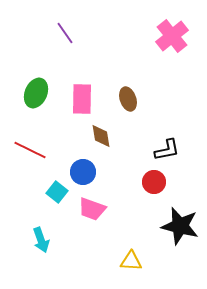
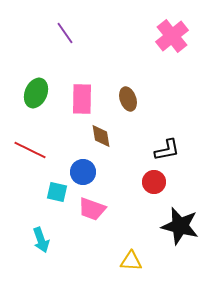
cyan square: rotated 25 degrees counterclockwise
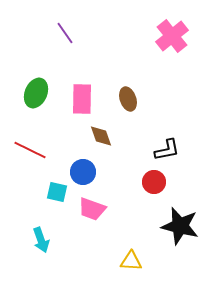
brown diamond: rotated 10 degrees counterclockwise
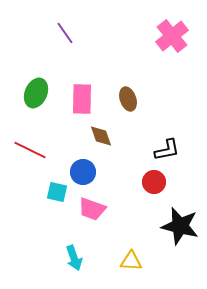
cyan arrow: moved 33 px right, 18 px down
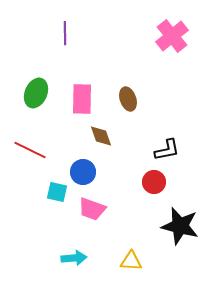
purple line: rotated 35 degrees clockwise
cyan arrow: rotated 75 degrees counterclockwise
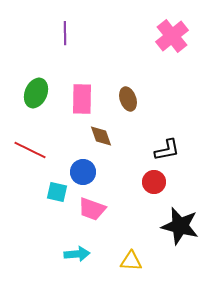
cyan arrow: moved 3 px right, 4 px up
